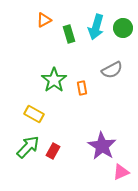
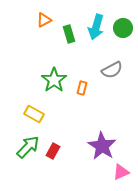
orange rectangle: rotated 24 degrees clockwise
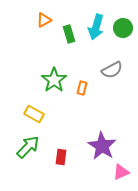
red rectangle: moved 8 px right, 6 px down; rotated 21 degrees counterclockwise
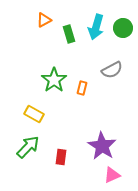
pink triangle: moved 9 px left, 3 px down
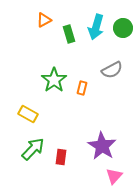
yellow rectangle: moved 6 px left
green arrow: moved 5 px right, 2 px down
pink triangle: moved 2 px right, 1 px down; rotated 24 degrees counterclockwise
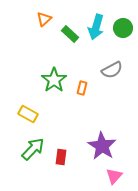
orange triangle: moved 1 px up; rotated 14 degrees counterclockwise
green rectangle: moved 1 px right; rotated 30 degrees counterclockwise
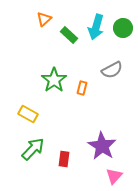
green rectangle: moved 1 px left, 1 px down
red rectangle: moved 3 px right, 2 px down
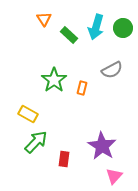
orange triangle: rotated 21 degrees counterclockwise
green arrow: moved 3 px right, 7 px up
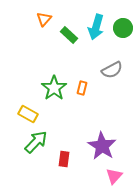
orange triangle: rotated 14 degrees clockwise
green star: moved 8 px down
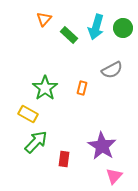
green star: moved 9 px left
